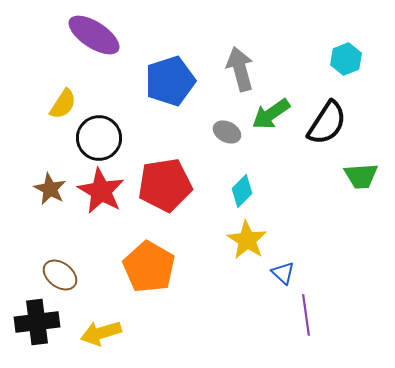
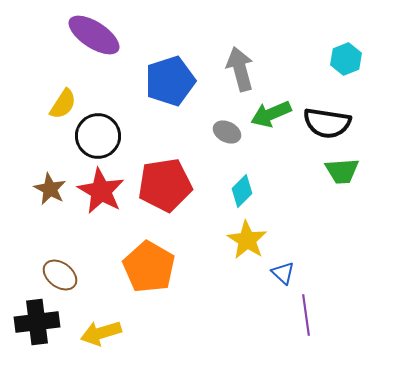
green arrow: rotated 12 degrees clockwise
black semicircle: rotated 66 degrees clockwise
black circle: moved 1 px left, 2 px up
green trapezoid: moved 19 px left, 5 px up
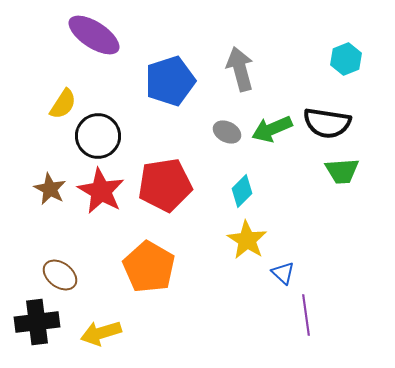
green arrow: moved 1 px right, 15 px down
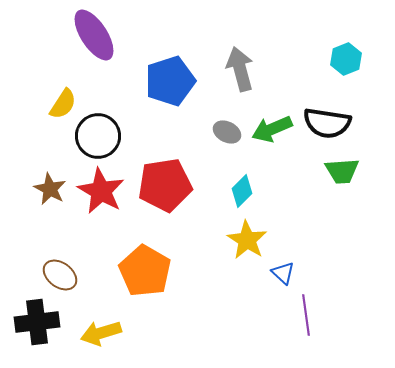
purple ellipse: rotated 24 degrees clockwise
orange pentagon: moved 4 px left, 4 px down
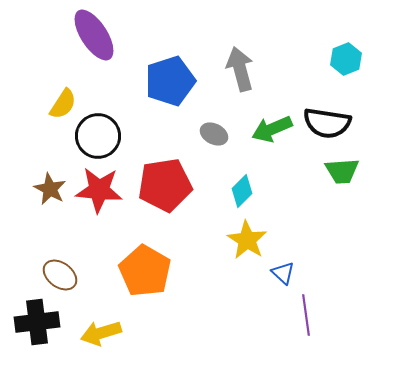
gray ellipse: moved 13 px left, 2 px down
red star: moved 2 px left, 1 px up; rotated 24 degrees counterclockwise
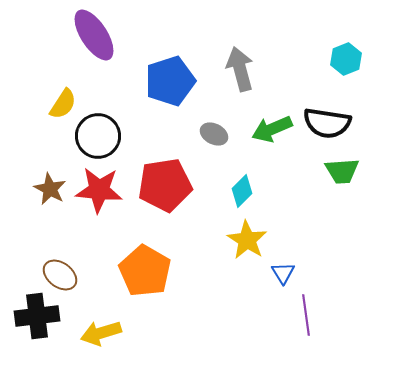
blue triangle: rotated 15 degrees clockwise
black cross: moved 6 px up
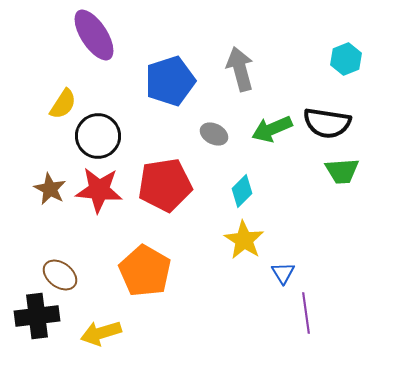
yellow star: moved 3 px left
purple line: moved 2 px up
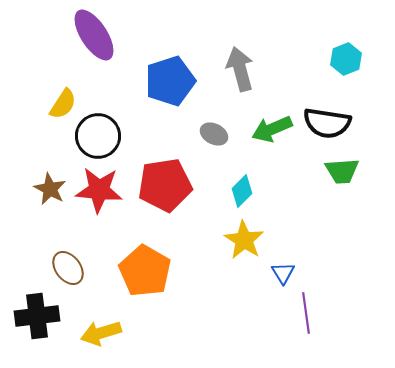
brown ellipse: moved 8 px right, 7 px up; rotated 16 degrees clockwise
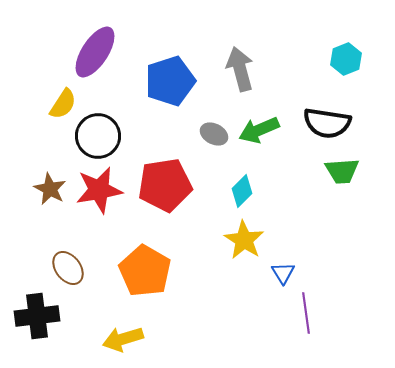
purple ellipse: moved 1 px right, 17 px down; rotated 66 degrees clockwise
green arrow: moved 13 px left, 1 px down
red star: rotated 15 degrees counterclockwise
yellow arrow: moved 22 px right, 6 px down
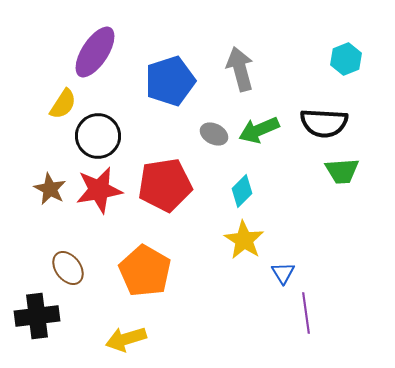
black semicircle: moved 3 px left; rotated 6 degrees counterclockwise
yellow arrow: moved 3 px right
